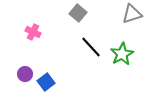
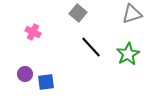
green star: moved 6 px right
blue square: rotated 30 degrees clockwise
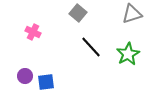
purple circle: moved 2 px down
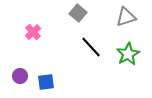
gray triangle: moved 6 px left, 3 px down
pink cross: rotated 21 degrees clockwise
purple circle: moved 5 px left
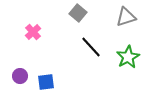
green star: moved 3 px down
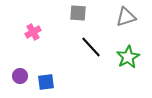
gray square: rotated 36 degrees counterclockwise
pink cross: rotated 14 degrees clockwise
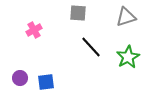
pink cross: moved 1 px right, 2 px up
purple circle: moved 2 px down
